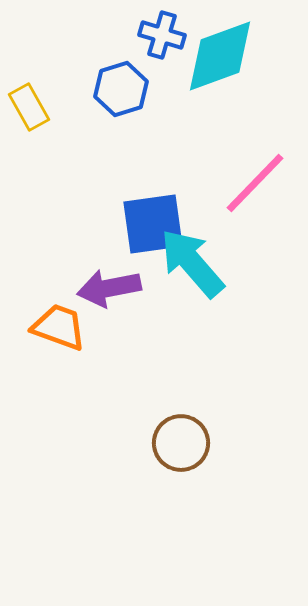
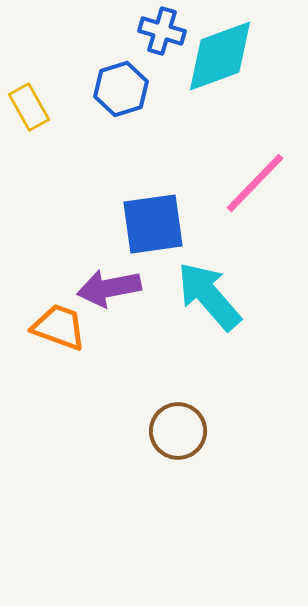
blue cross: moved 4 px up
cyan arrow: moved 17 px right, 33 px down
brown circle: moved 3 px left, 12 px up
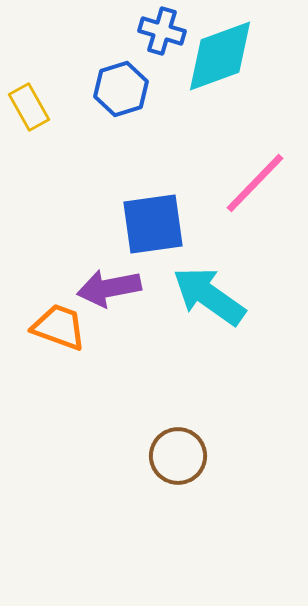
cyan arrow: rotated 14 degrees counterclockwise
brown circle: moved 25 px down
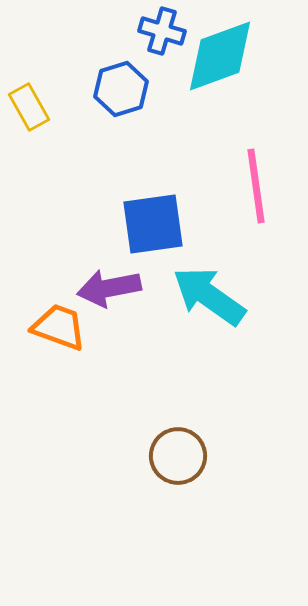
pink line: moved 1 px right, 3 px down; rotated 52 degrees counterclockwise
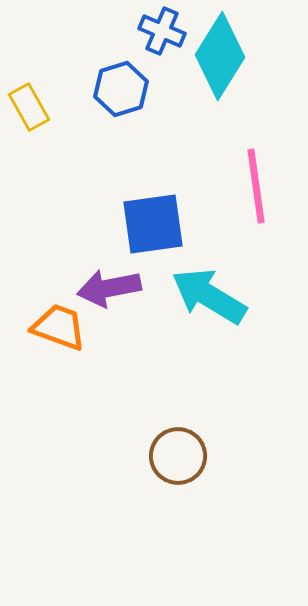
blue cross: rotated 6 degrees clockwise
cyan diamond: rotated 38 degrees counterclockwise
cyan arrow: rotated 4 degrees counterclockwise
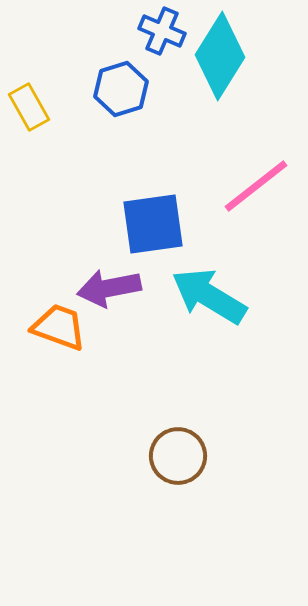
pink line: rotated 60 degrees clockwise
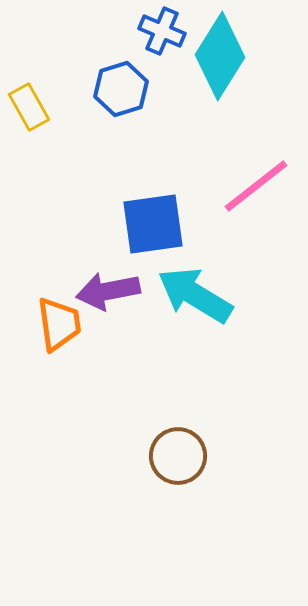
purple arrow: moved 1 px left, 3 px down
cyan arrow: moved 14 px left, 1 px up
orange trapezoid: moved 3 px up; rotated 62 degrees clockwise
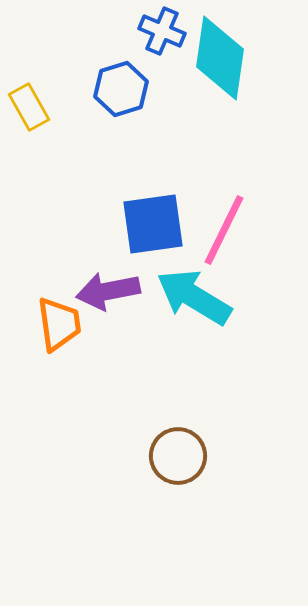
cyan diamond: moved 2 px down; rotated 24 degrees counterclockwise
pink line: moved 32 px left, 44 px down; rotated 26 degrees counterclockwise
cyan arrow: moved 1 px left, 2 px down
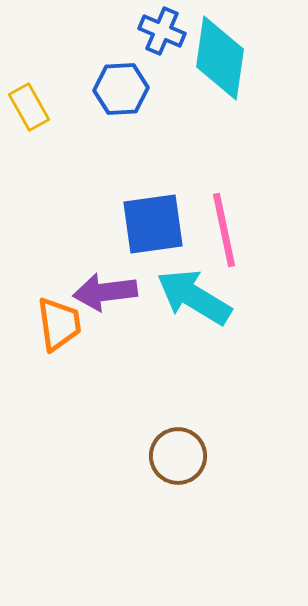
blue hexagon: rotated 14 degrees clockwise
pink line: rotated 38 degrees counterclockwise
purple arrow: moved 3 px left, 1 px down; rotated 4 degrees clockwise
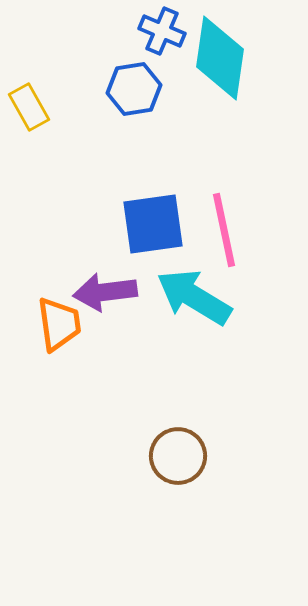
blue hexagon: moved 13 px right; rotated 6 degrees counterclockwise
